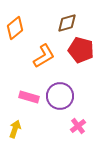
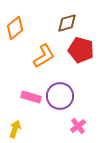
pink rectangle: moved 2 px right
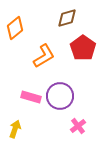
brown diamond: moved 5 px up
red pentagon: moved 2 px right, 2 px up; rotated 20 degrees clockwise
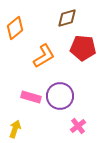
red pentagon: rotated 30 degrees counterclockwise
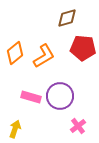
orange diamond: moved 25 px down
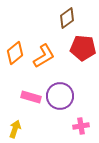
brown diamond: rotated 20 degrees counterclockwise
pink cross: moved 3 px right; rotated 28 degrees clockwise
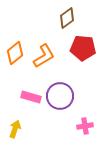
pink cross: moved 4 px right
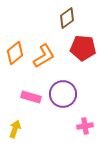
purple circle: moved 3 px right, 2 px up
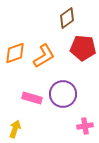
orange diamond: rotated 20 degrees clockwise
pink rectangle: moved 1 px right, 1 px down
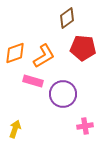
pink rectangle: moved 1 px right, 17 px up
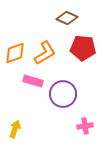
brown diamond: rotated 60 degrees clockwise
orange L-shape: moved 1 px right, 3 px up
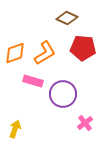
pink cross: moved 3 px up; rotated 28 degrees counterclockwise
